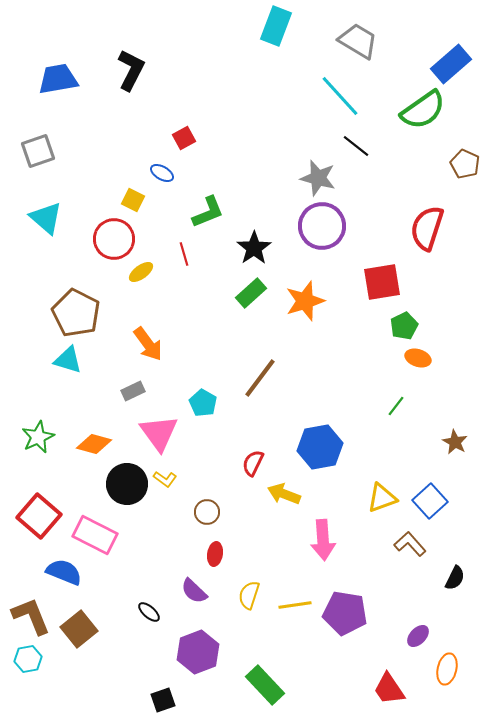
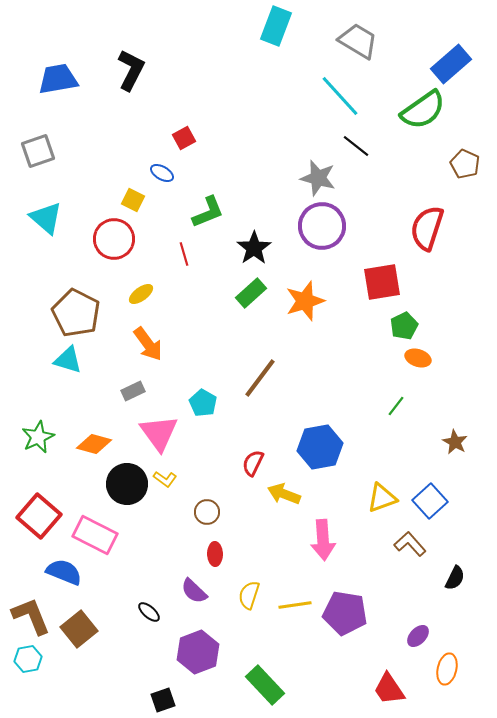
yellow ellipse at (141, 272): moved 22 px down
red ellipse at (215, 554): rotated 10 degrees counterclockwise
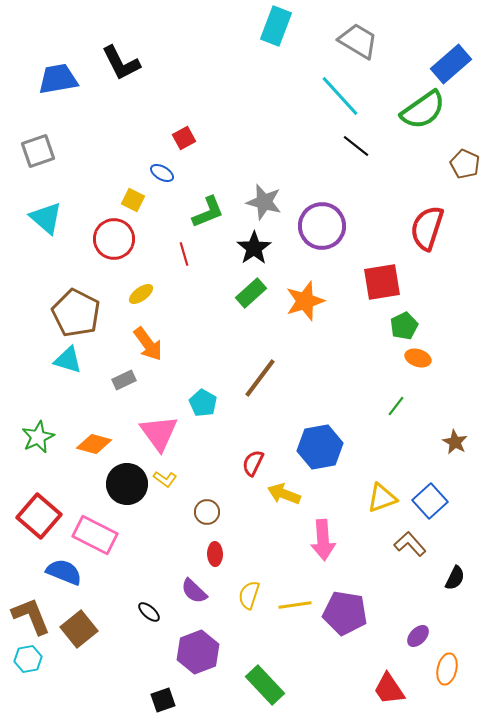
black L-shape at (131, 70): moved 10 px left, 7 px up; rotated 126 degrees clockwise
gray star at (318, 178): moved 54 px left, 24 px down
gray rectangle at (133, 391): moved 9 px left, 11 px up
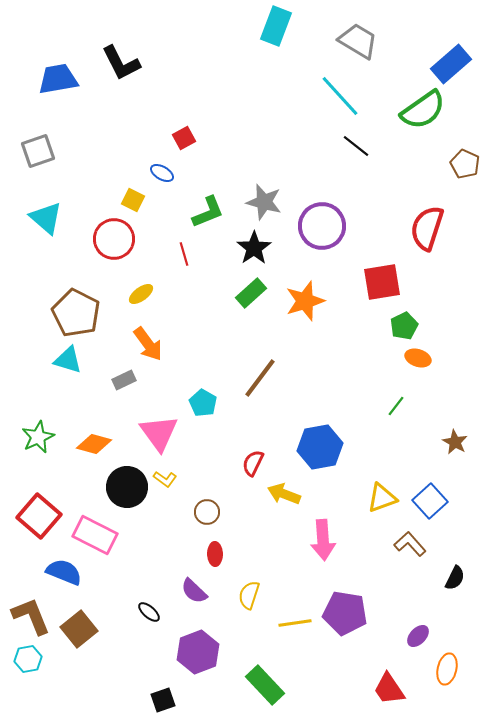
black circle at (127, 484): moved 3 px down
yellow line at (295, 605): moved 18 px down
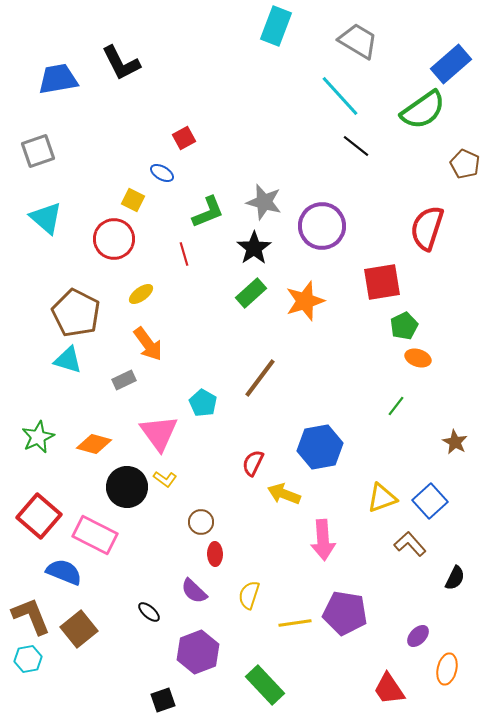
brown circle at (207, 512): moved 6 px left, 10 px down
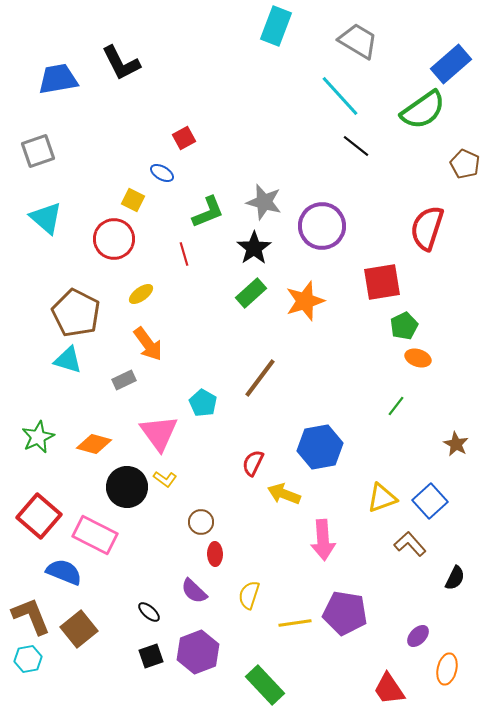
brown star at (455, 442): moved 1 px right, 2 px down
black square at (163, 700): moved 12 px left, 44 px up
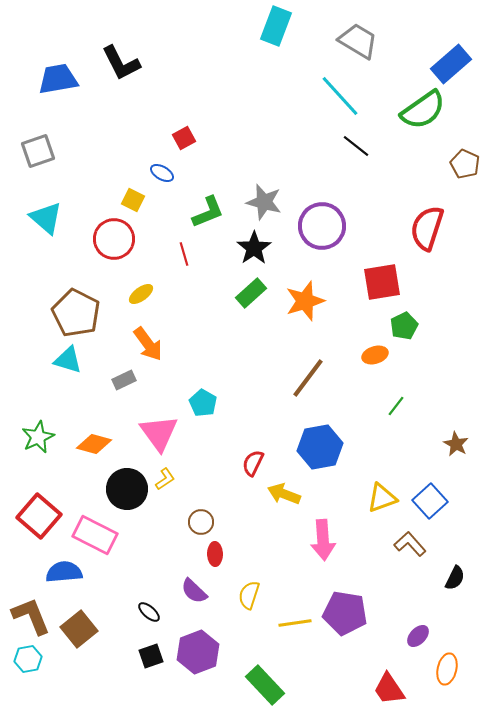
orange ellipse at (418, 358): moved 43 px left, 3 px up; rotated 35 degrees counterclockwise
brown line at (260, 378): moved 48 px right
yellow L-shape at (165, 479): rotated 70 degrees counterclockwise
black circle at (127, 487): moved 2 px down
blue semicircle at (64, 572): rotated 27 degrees counterclockwise
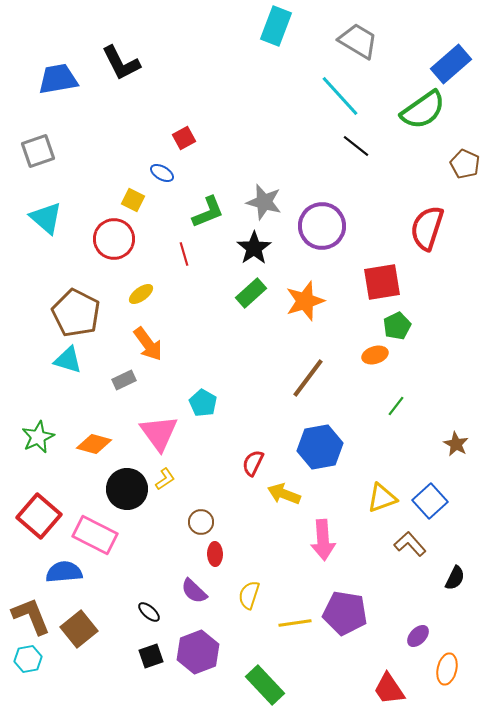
green pentagon at (404, 326): moved 7 px left
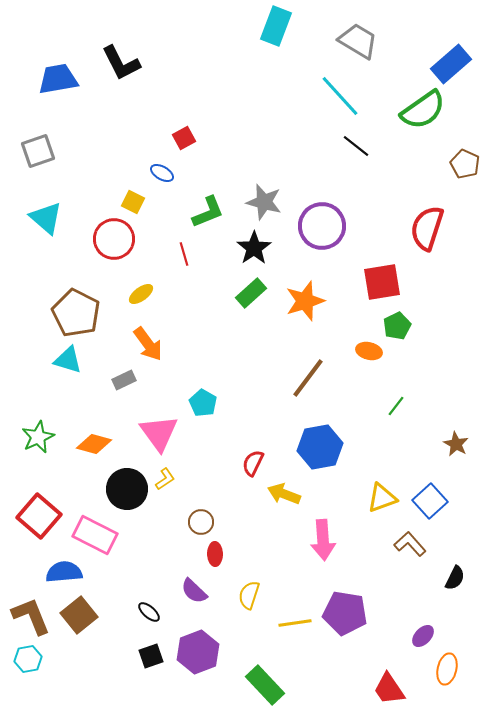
yellow square at (133, 200): moved 2 px down
orange ellipse at (375, 355): moved 6 px left, 4 px up; rotated 30 degrees clockwise
brown square at (79, 629): moved 14 px up
purple ellipse at (418, 636): moved 5 px right
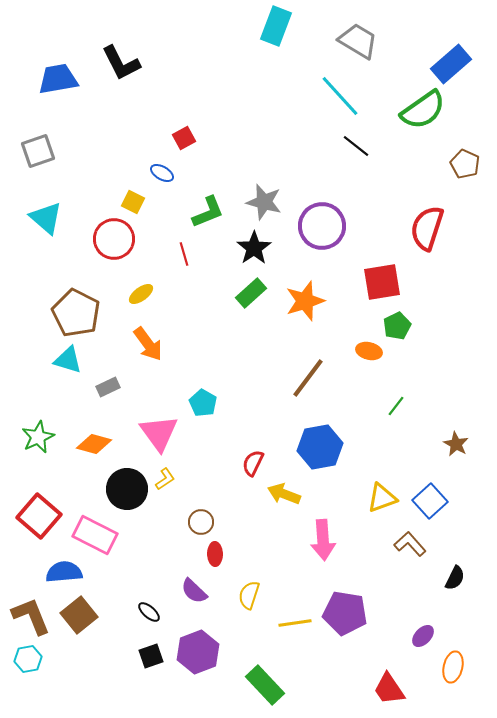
gray rectangle at (124, 380): moved 16 px left, 7 px down
orange ellipse at (447, 669): moved 6 px right, 2 px up
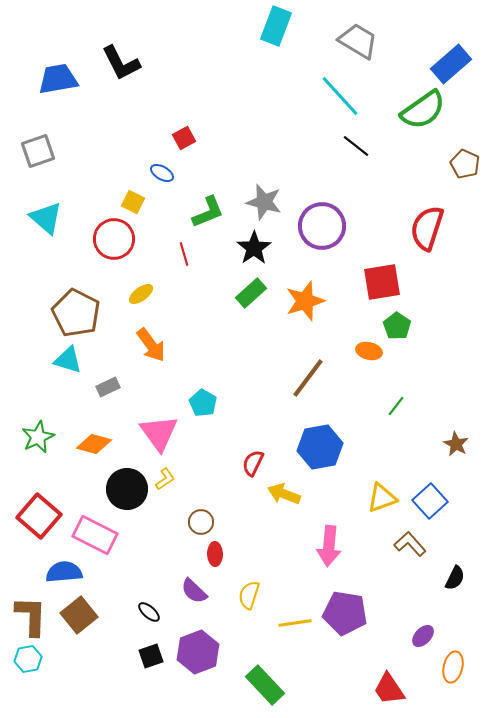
green pentagon at (397, 326): rotated 12 degrees counterclockwise
orange arrow at (148, 344): moved 3 px right, 1 px down
pink arrow at (323, 540): moved 6 px right, 6 px down; rotated 9 degrees clockwise
brown L-shape at (31, 616): rotated 24 degrees clockwise
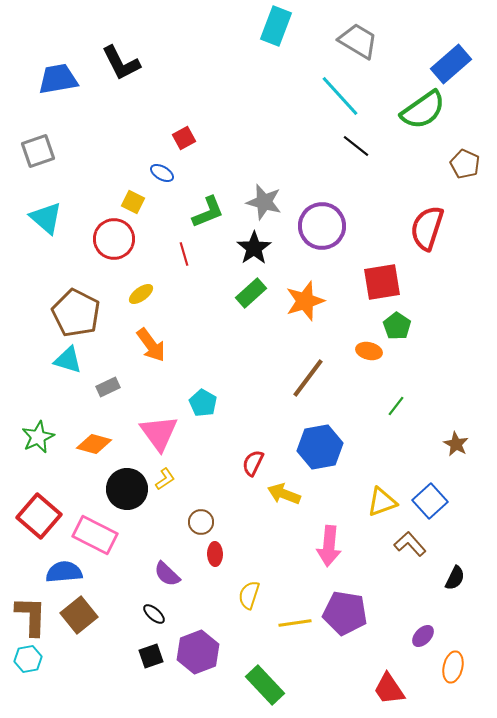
yellow triangle at (382, 498): moved 4 px down
purple semicircle at (194, 591): moved 27 px left, 17 px up
black ellipse at (149, 612): moved 5 px right, 2 px down
